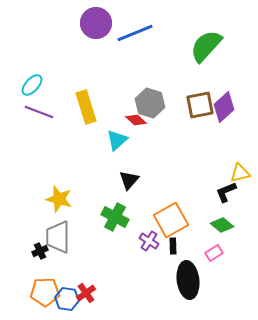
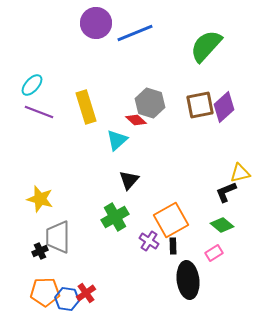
yellow star: moved 19 px left
green cross: rotated 32 degrees clockwise
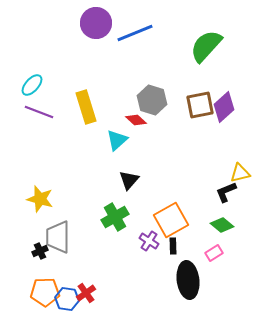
gray hexagon: moved 2 px right, 3 px up
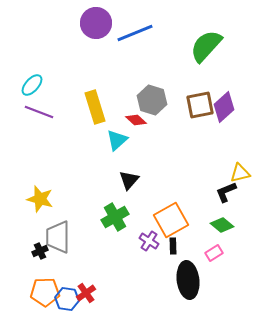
yellow rectangle: moved 9 px right
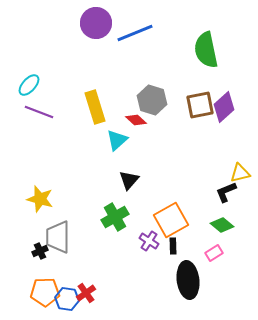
green semicircle: moved 4 px down; rotated 54 degrees counterclockwise
cyan ellipse: moved 3 px left
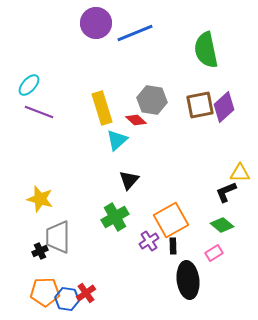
gray hexagon: rotated 8 degrees counterclockwise
yellow rectangle: moved 7 px right, 1 px down
yellow triangle: rotated 15 degrees clockwise
purple cross: rotated 24 degrees clockwise
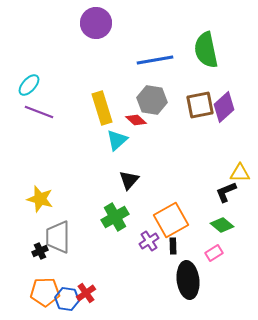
blue line: moved 20 px right, 27 px down; rotated 12 degrees clockwise
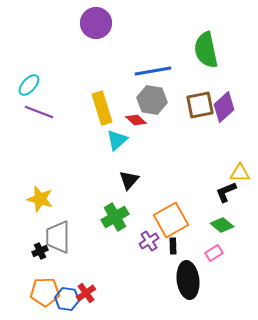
blue line: moved 2 px left, 11 px down
